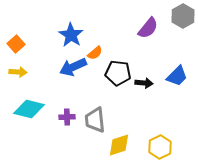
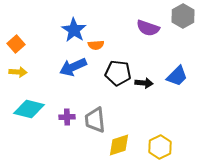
purple semicircle: rotated 70 degrees clockwise
blue star: moved 3 px right, 5 px up
orange semicircle: moved 1 px right, 8 px up; rotated 35 degrees clockwise
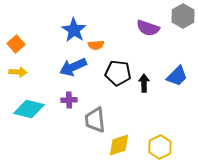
black arrow: rotated 96 degrees counterclockwise
purple cross: moved 2 px right, 17 px up
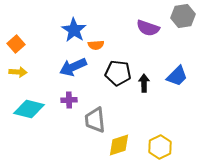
gray hexagon: rotated 20 degrees clockwise
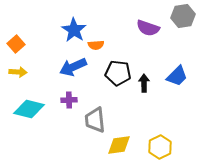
yellow diamond: rotated 10 degrees clockwise
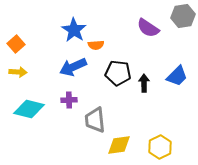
purple semicircle: rotated 15 degrees clockwise
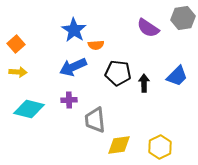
gray hexagon: moved 2 px down
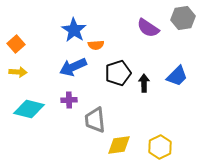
black pentagon: rotated 25 degrees counterclockwise
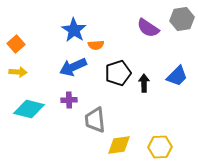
gray hexagon: moved 1 px left, 1 px down
yellow hexagon: rotated 25 degrees clockwise
